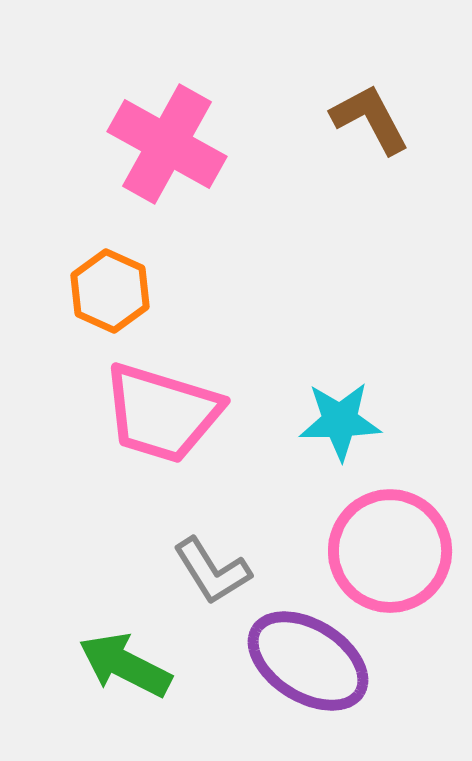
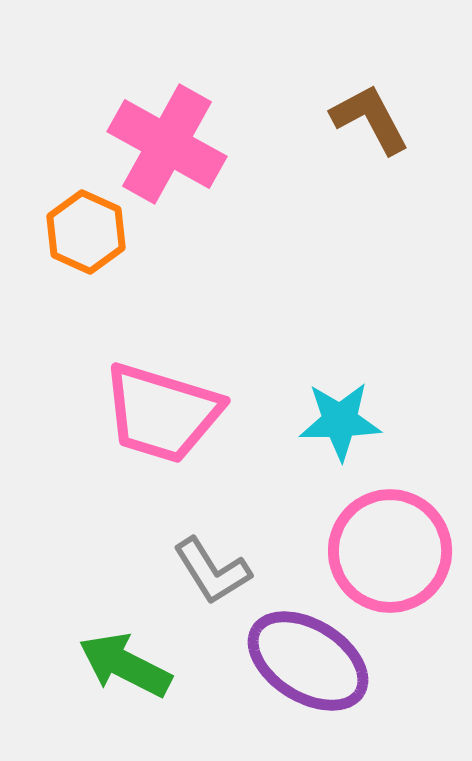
orange hexagon: moved 24 px left, 59 px up
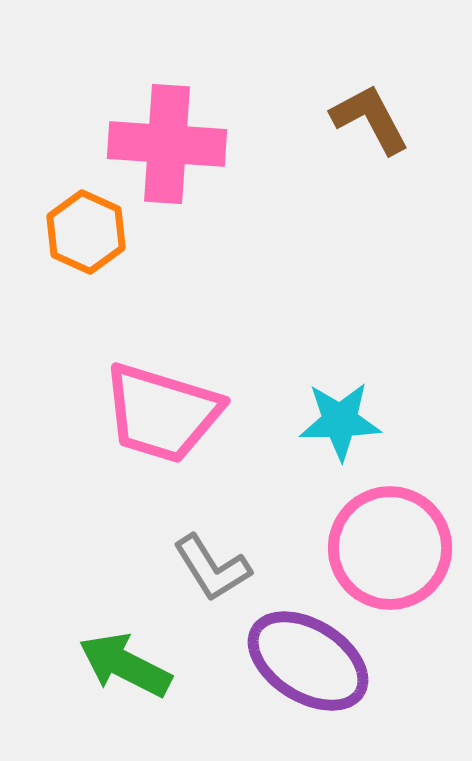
pink cross: rotated 25 degrees counterclockwise
pink circle: moved 3 px up
gray L-shape: moved 3 px up
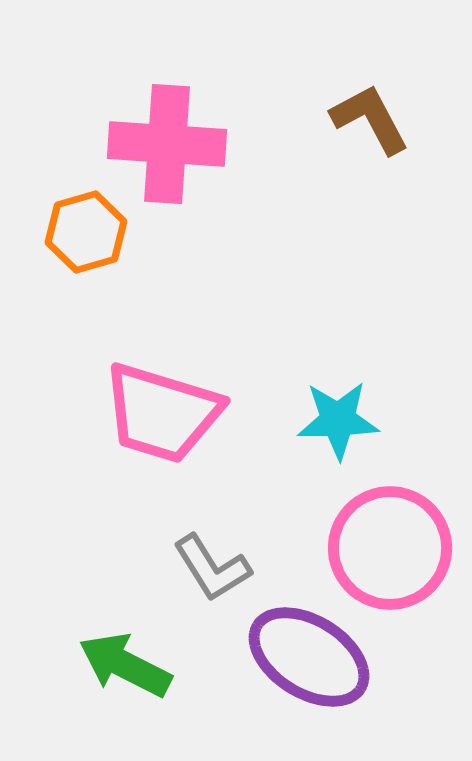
orange hexagon: rotated 20 degrees clockwise
cyan star: moved 2 px left, 1 px up
purple ellipse: moved 1 px right, 4 px up
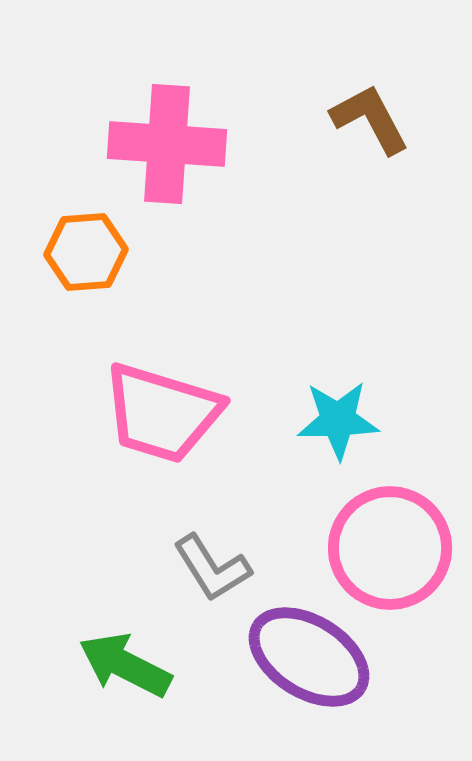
orange hexagon: moved 20 px down; rotated 12 degrees clockwise
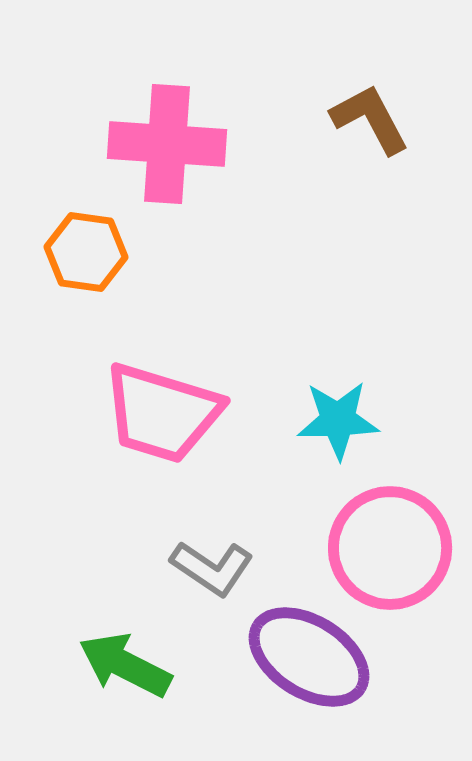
orange hexagon: rotated 12 degrees clockwise
gray L-shape: rotated 24 degrees counterclockwise
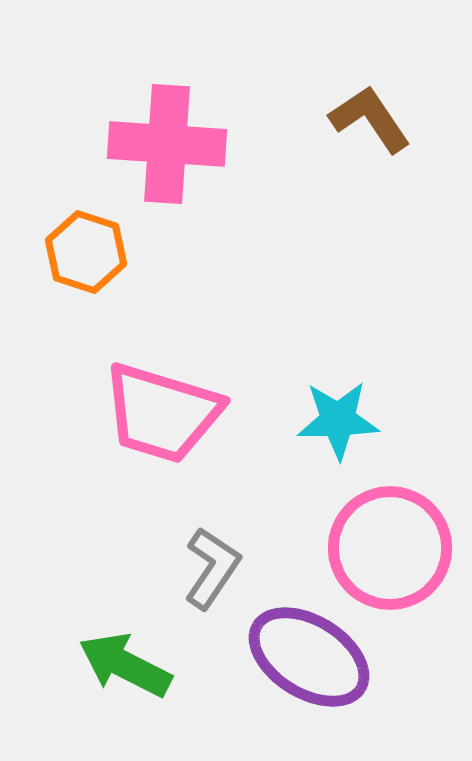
brown L-shape: rotated 6 degrees counterclockwise
orange hexagon: rotated 10 degrees clockwise
gray L-shape: rotated 90 degrees counterclockwise
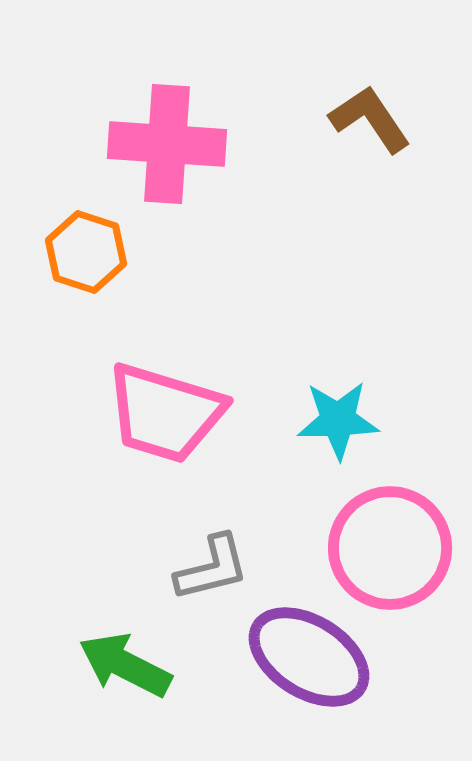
pink trapezoid: moved 3 px right
gray L-shape: rotated 42 degrees clockwise
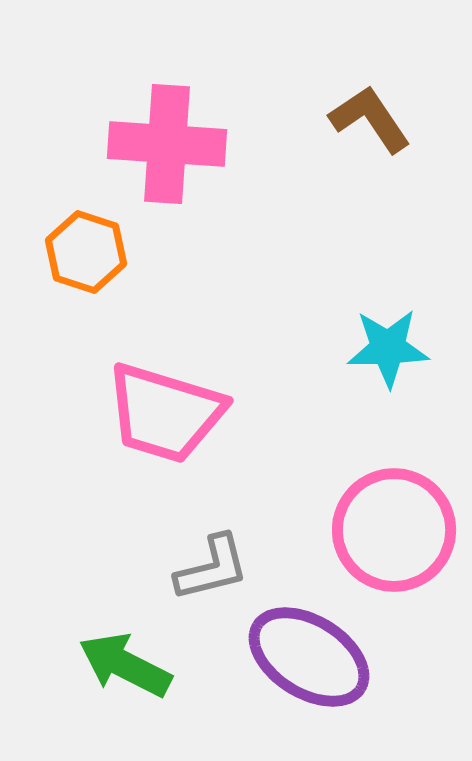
cyan star: moved 50 px right, 72 px up
pink circle: moved 4 px right, 18 px up
